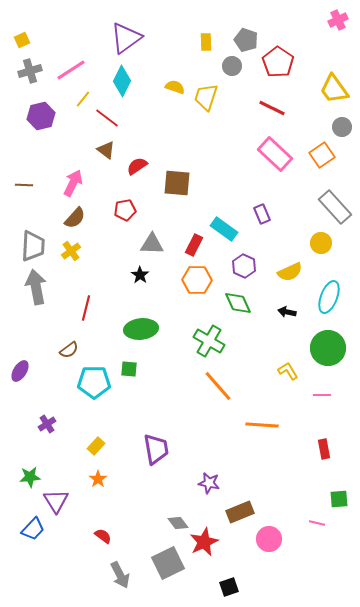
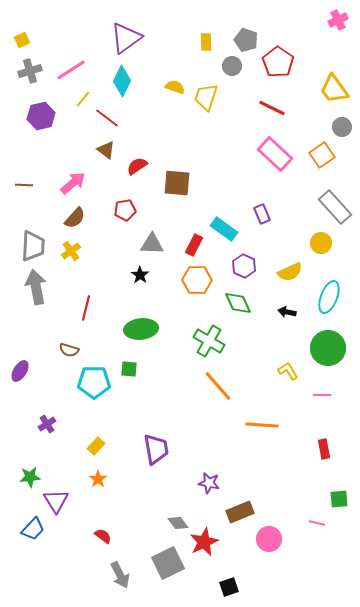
pink arrow at (73, 183): rotated 24 degrees clockwise
brown semicircle at (69, 350): rotated 54 degrees clockwise
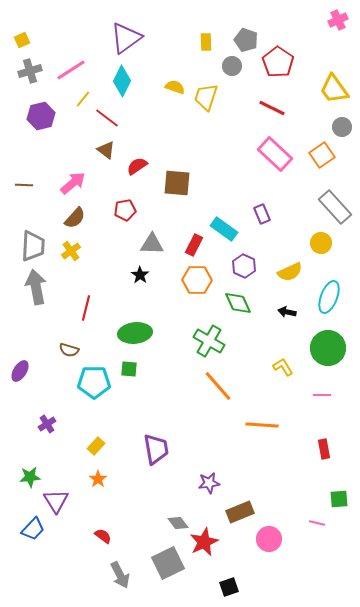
green ellipse at (141, 329): moved 6 px left, 4 px down
yellow L-shape at (288, 371): moved 5 px left, 4 px up
purple star at (209, 483): rotated 20 degrees counterclockwise
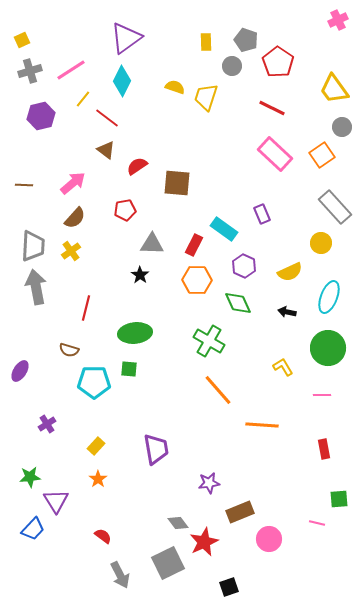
orange line at (218, 386): moved 4 px down
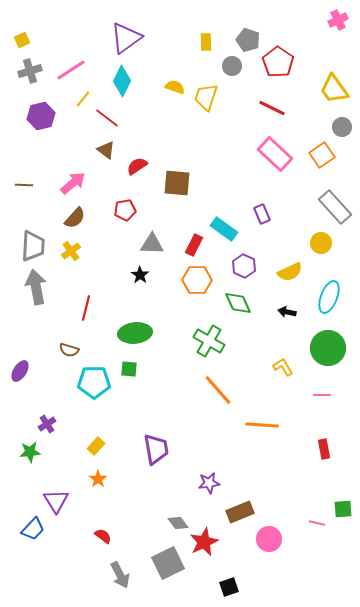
gray pentagon at (246, 40): moved 2 px right
green star at (30, 477): moved 25 px up
green square at (339, 499): moved 4 px right, 10 px down
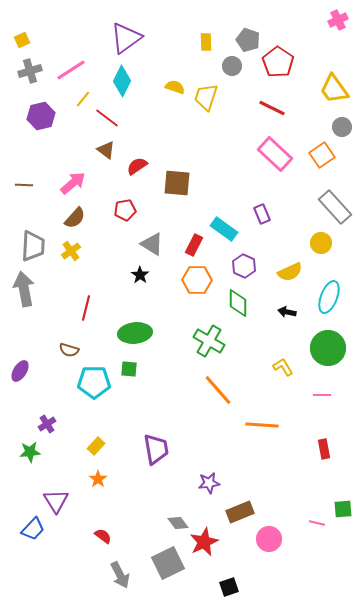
gray triangle at (152, 244): rotated 30 degrees clockwise
gray arrow at (36, 287): moved 12 px left, 2 px down
green diamond at (238, 303): rotated 24 degrees clockwise
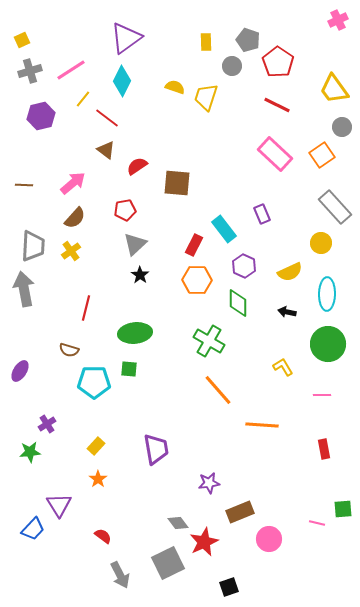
red line at (272, 108): moved 5 px right, 3 px up
cyan rectangle at (224, 229): rotated 16 degrees clockwise
gray triangle at (152, 244): moved 17 px left; rotated 45 degrees clockwise
cyan ellipse at (329, 297): moved 2 px left, 3 px up; rotated 20 degrees counterclockwise
green circle at (328, 348): moved 4 px up
purple triangle at (56, 501): moved 3 px right, 4 px down
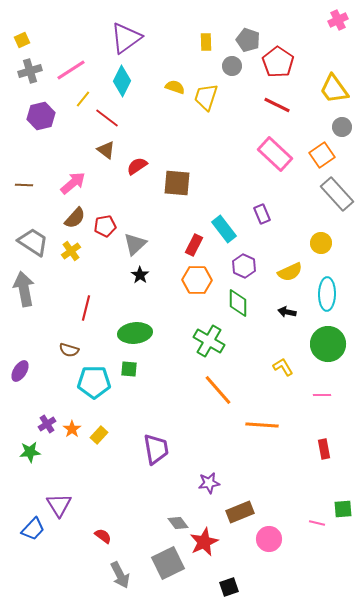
gray rectangle at (335, 207): moved 2 px right, 13 px up
red pentagon at (125, 210): moved 20 px left, 16 px down
gray trapezoid at (33, 246): moved 4 px up; rotated 60 degrees counterclockwise
yellow rectangle at (96, 446): moved 3 px right, 11 px up
orange star at (98, 479): moved 26 px left, 50 px up
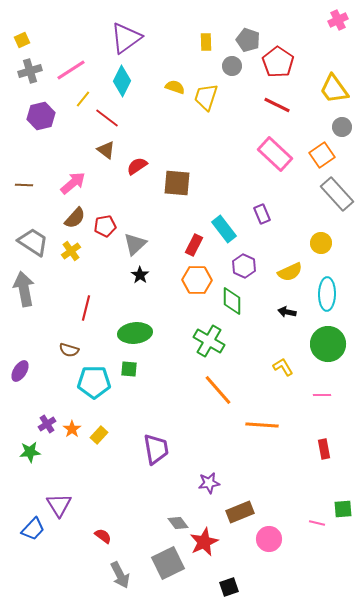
green diamond at (238, 303): moved 6 px left, 2 px up
